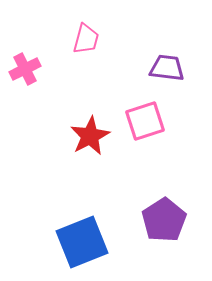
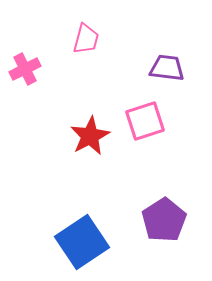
blue square: rotated 12 degrees counterclockwise
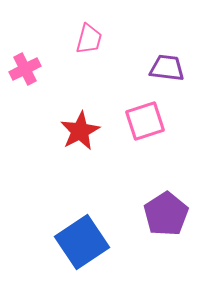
pink trapezoid: moved 3 px right
red star: moved 10 px left, 5 px up
purple pentagon: moved 2 px right, 6 px up
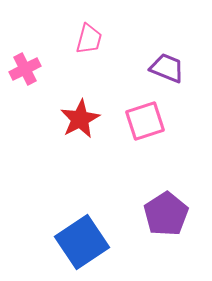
purple trapezoid: rotated 15 degrees clockwise
red star: moved 12 px up
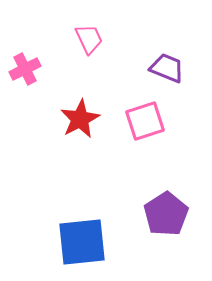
pink trapezoid: rotated 40 degrees counterclockwise
blue square: rotated 28 degrees clockwise
